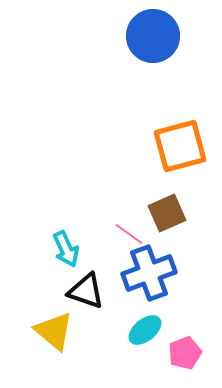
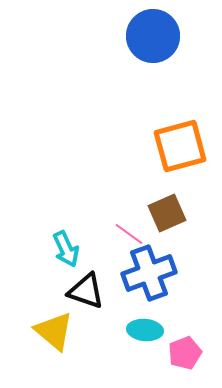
cyan ellipse: rotated 44 degrees clockwise
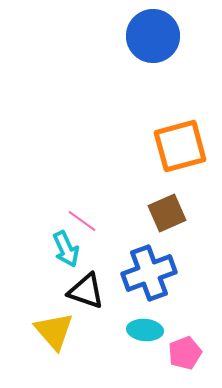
pink line: moved 47 px left, 13 px up
yellow triangle: rotated 9 degrees clockwise
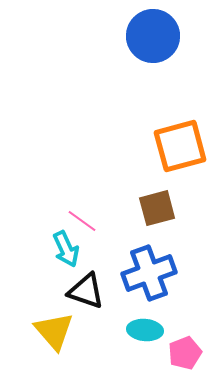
brown square: moved 10 px left, 5 px up; rotated 9 degrees clockwise
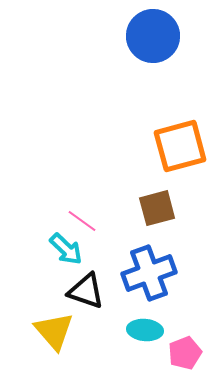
cyan arrow: rotated 21 degrees counterclockwise
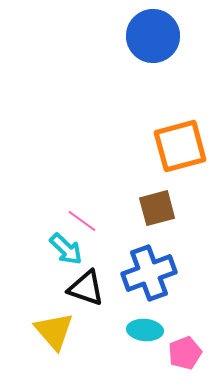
black triangle: moved 3 px up
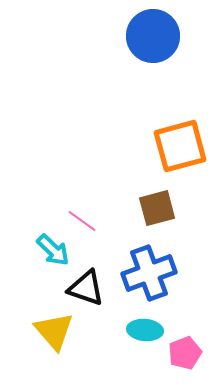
cyan arrow: moved 13 px left, 1 px down
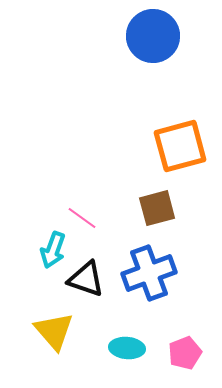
pink line: moved 3 px up
cyan arrow: rotated 66 degrees clockwise
black triangle: moved 9 px up
cyan ellipse: moved 18 px left, 18 px down
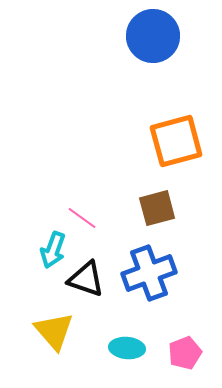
orange square: moved 4 px left, 5 px up
